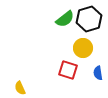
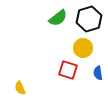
green semicircle: moved 7 px left, 1 px up
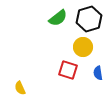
yellow circle: moved 1 px up
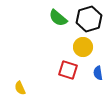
green semicircle: rotated 78 degrees clockwise
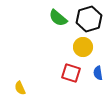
red square: moved 3 px right, 3 px down
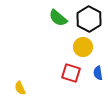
black hexagon: rotated 15 degrees counterclockwise
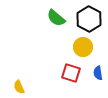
green semicircle: moved 2 px left
yellow semicircle: moved 1 px left, 1 px up
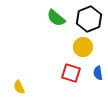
black hexagon: rotated 10 degrees clockwise
